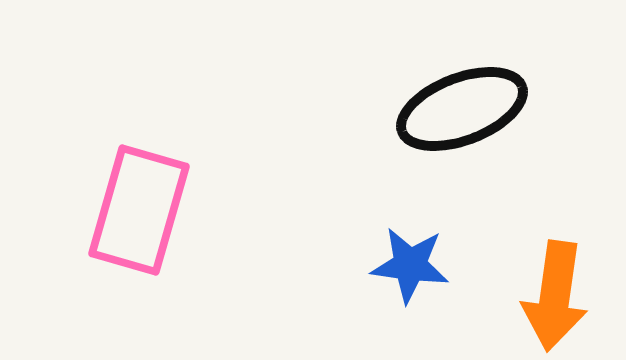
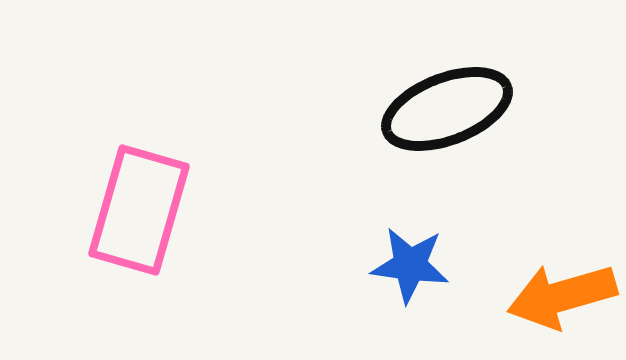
black ellipse: moved 15 px left
orange arrow: moved 7 px right; rotated 66 degrees clockwise
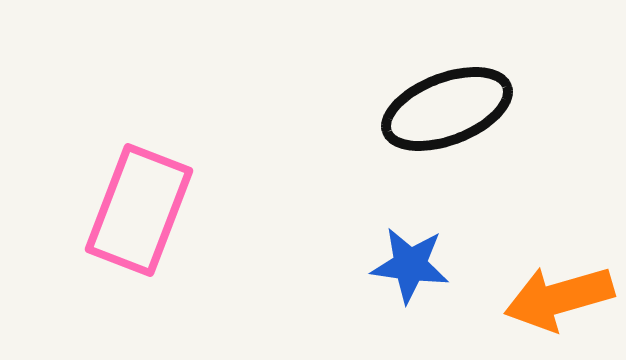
pink rectangle: rotated 5 degrees clockwise
orange arrow: moved 3 px left, 2 px down
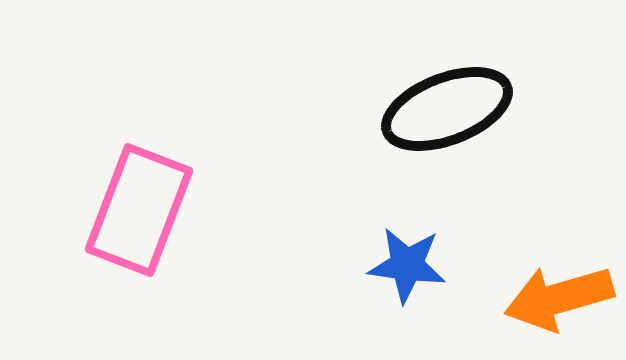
blue star: moved 3 px left
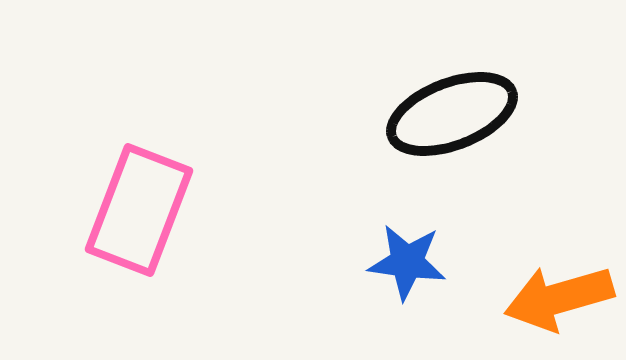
black ellipse: moved 5 px right, 5 px down
blue star: moved 3 px up
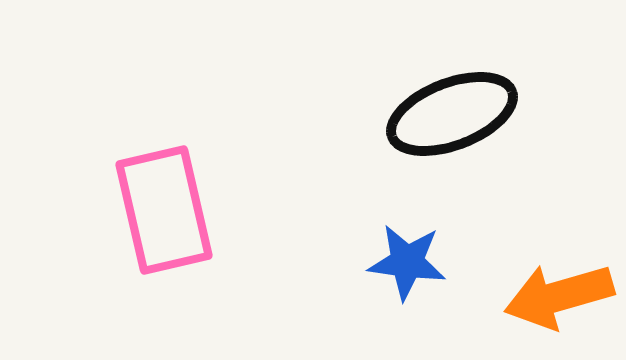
pink rectangle: moved 25 px right; rotated 34 degrees counterclockwise
orange arrow: moved 2 px up
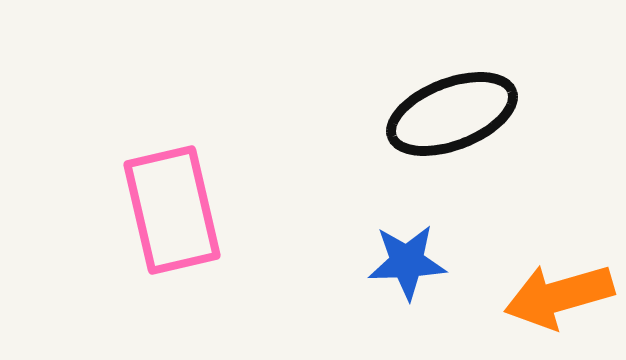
pink rectangle: moved 8 px right
blue star: rotated 10 degrees counterclockwise
